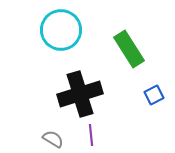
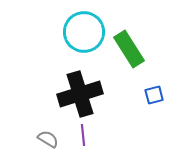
cyan circle: moved 23 px right, 2 px down
blue square: rotated 12 degrees clockwise
purple line: moved 8 px left
gray semicircle: moved 5 px left
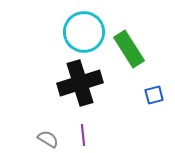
black cross: moved 11 px up
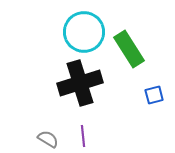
purple line: moved 1 px down
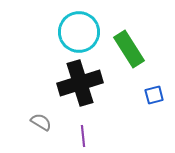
cyan circle: moved 5 px left
gray semicircle: moved 7 px left, 17 px up
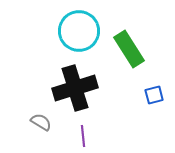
cyan circle: moved 1 px up
black cross: moved 5 px left, 5 px down
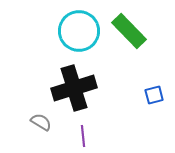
green rectangle: moved 18 px up; rotated 12 degrees counterclockwise
black cross: moved 1 px left
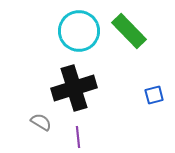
purple line: moved 5 px left, 1 px down
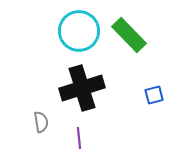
green rectangle: moved 4 px down
black cross: moved 8 px right
gray semicircle: rotated 50 degrees clockwise
purple line: moved 1 px right, 1 px down
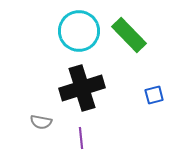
gray semicircle: rotated 110 degrees clockwise
purple line: moved 2 px right
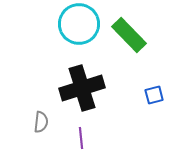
cyan circle: moved 7 px up
gray semicircle: rotated 95 degrees counterclockwise
